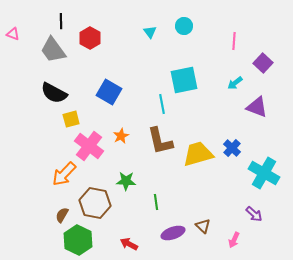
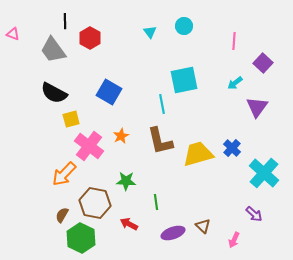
black line: moved 4 px right
purple triangle: rotated 45 degrees clockwise
cyan cross: rotated 12 degrees clockwise
green hexagon: moved 3 px right, 2 px up
red arrow: moved 20 px up
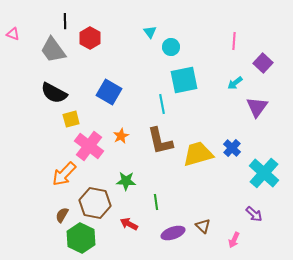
cyan circle: moved 13 px left, 21 px down
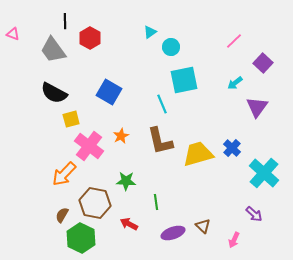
cyan triangle: rotated 32 degrees clockwise
pink line: rotated 42 degrees clockwise
cyan line: rotated 12 degrees counterclockwise
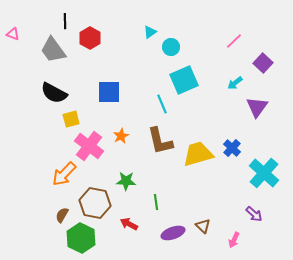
cyan square: rotated 12 degrees counterclockwise
blue square: rotated 30 degrees counterclockwise
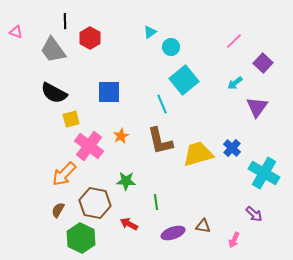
pink triangle: moved 3 px right, 2 px up
cyan square: rotated 16 degrees counterclockwise
cyan cross: rotated 12 degrees counterclockwise
brown semicircle: moved 4 px left, 5 px up
brown triangle: rotated 35 degrees counterclockwise
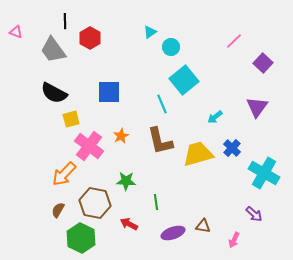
cyan arrow: moved 20 px left, 34 px down
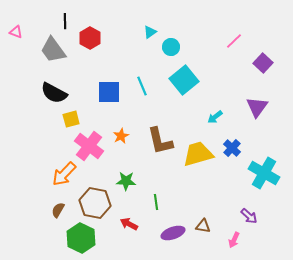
cyan line: moved 20 px left, 18 px up
purple arrow: moved 5 px left, 2 px down
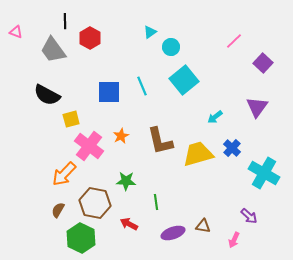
black semicircle: moved 7 px left, 2 px down
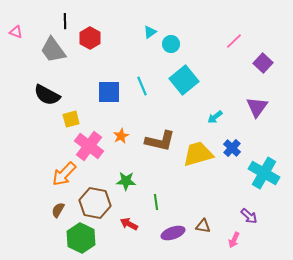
cyan circle: moved 3 px up
brown L-shape: rotated 64 degrees counterclockwise
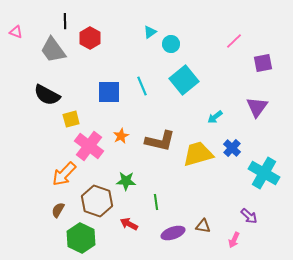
purple square: rotated 36 degrees clockwise
brown hexagon: moved 2 px right, 2 px up; rotated 8 degrees clockwise
